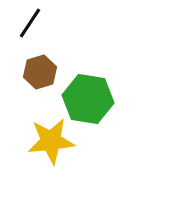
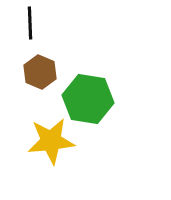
black line: rotated 36 degrees counterclockwise
brown hexagon: rotated 20 degrees counterclockwise
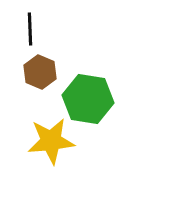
black line: moved 6 px down
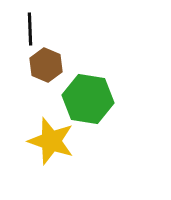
brown hexagon: moved 6 px right, 7 px up
yellow star: rotated 24 degrees clockwise
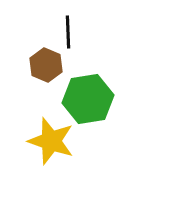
black line: moved 38 px right, 3 px down
green hexagon: rotated 18 degrees counterclockwise
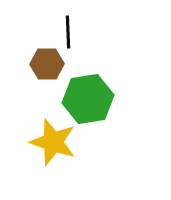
brown hexagon: moved 1 px right, 1 px up; rotated 24 degrees counterclockwise
yellow star: moved 2 px right, 1 px down
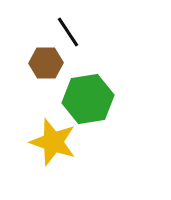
black line: rotated 32 degrees counterclockwise
brown hexagon: moved 1 px left, 1 px up
